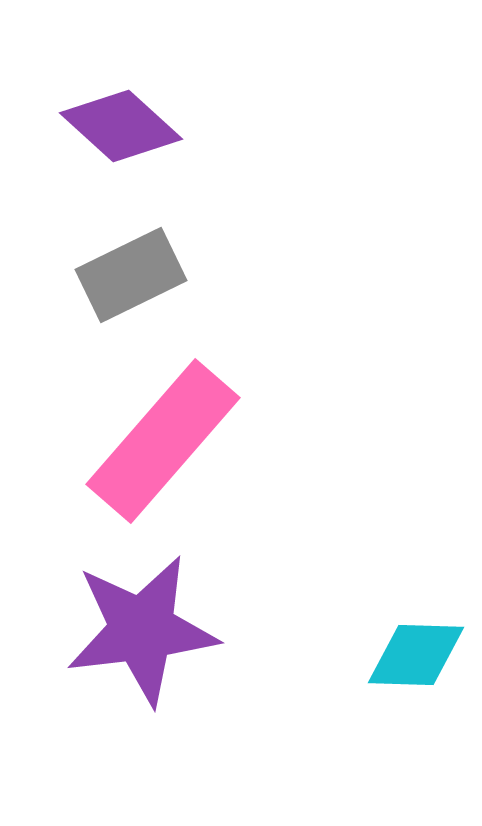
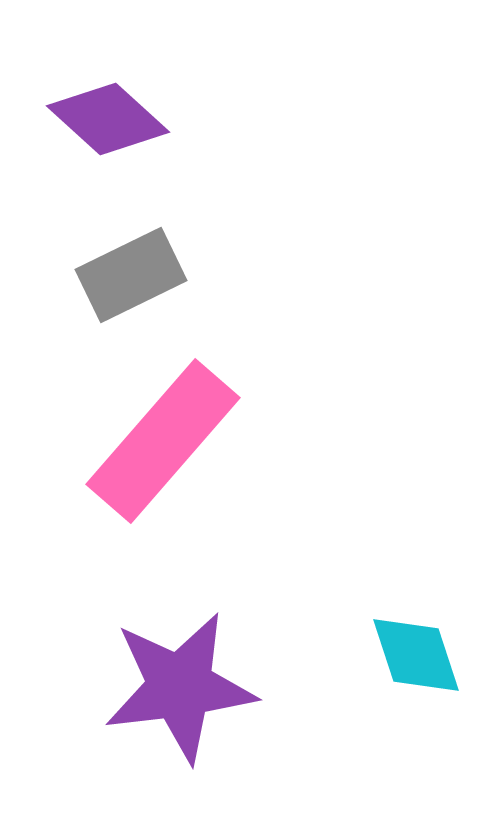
purple diamond: moved 13 px left, 7 px up
purple star: moved 38 px right, 57 px down
cyan diamond: rotated 70 degrees clockwise
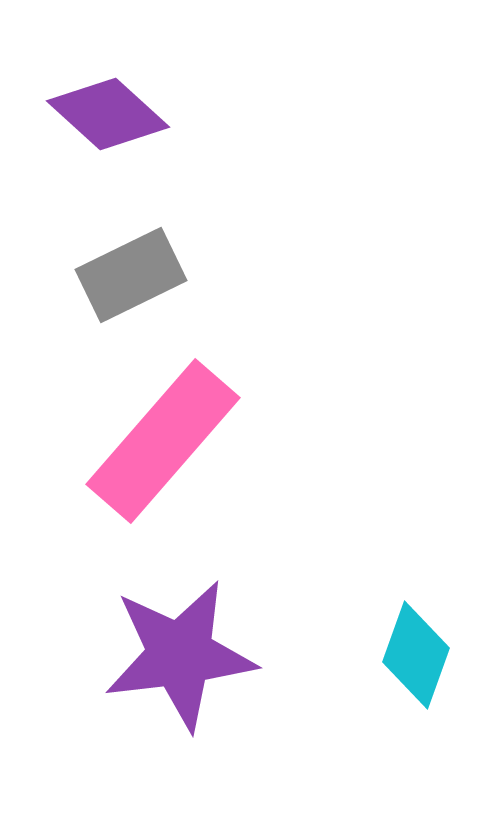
purple diamond: moved 5 px up
cyan diamond: rotated 38 degrees clockwise
purple star: moved 32 px up
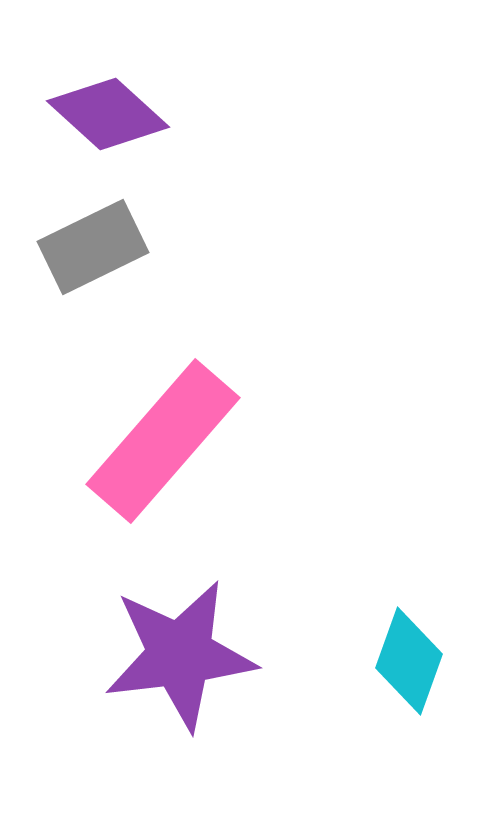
gray rectangle: moved 38 px left, 28 px up
cyan diamond: moved 7 px left, 6 px down
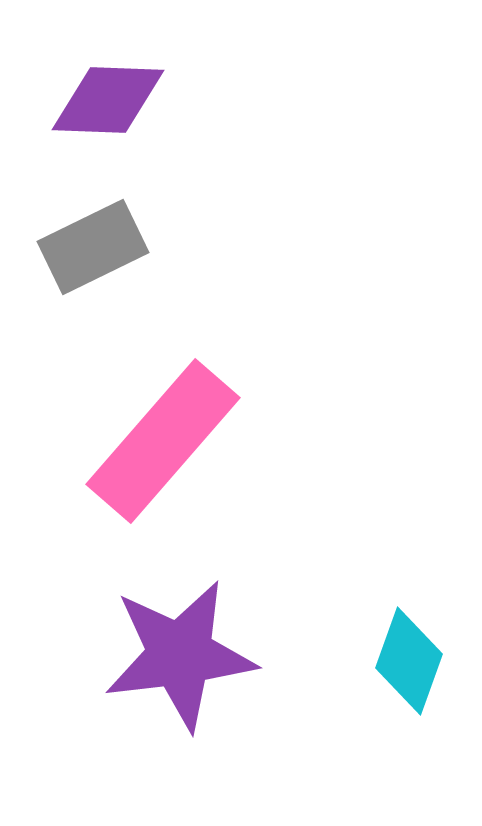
purple diamond: moved 14 px up; rotated 40 degrees counterclockwise
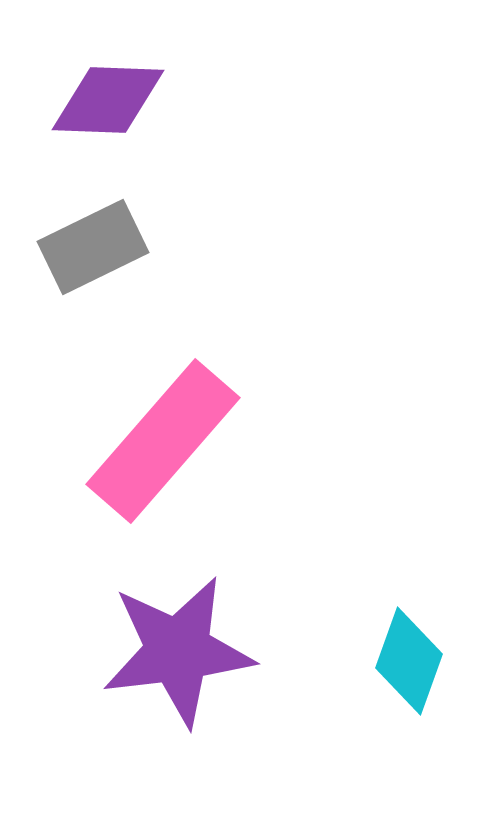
purple star: moved 2 px left, 4 px up
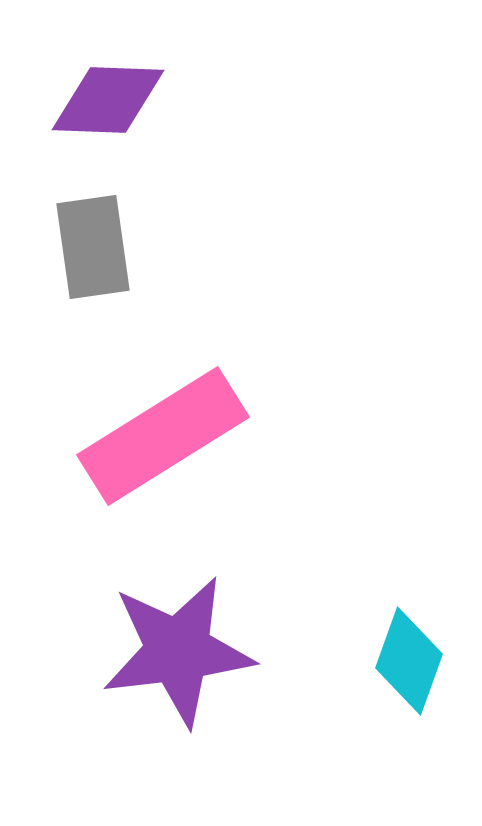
gray rectangle: rotated 72 degrees counterclockwise
pink rectangle: moved 5 px up; rotated 17 degrees clockwise
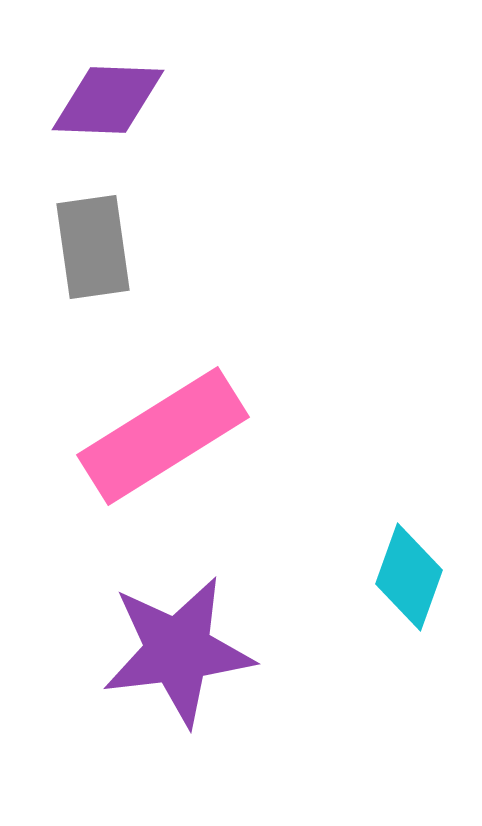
cyan diamond: moved 84 px up
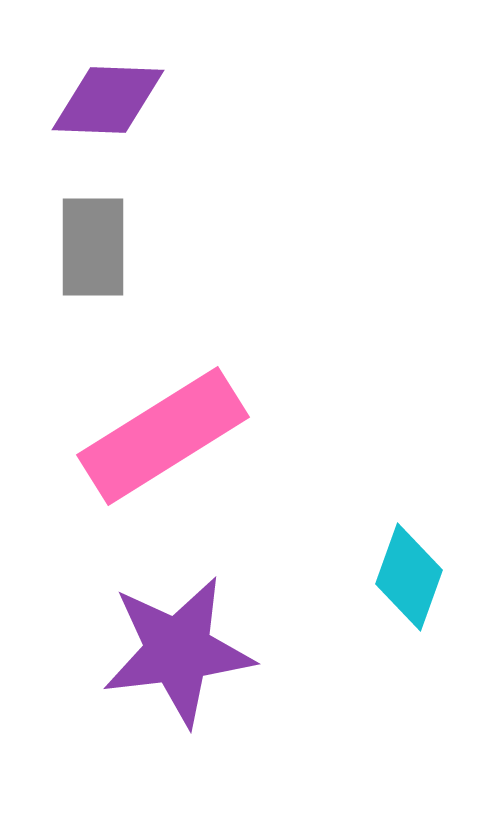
gray rectangle: rotated 8 degrees clockwise
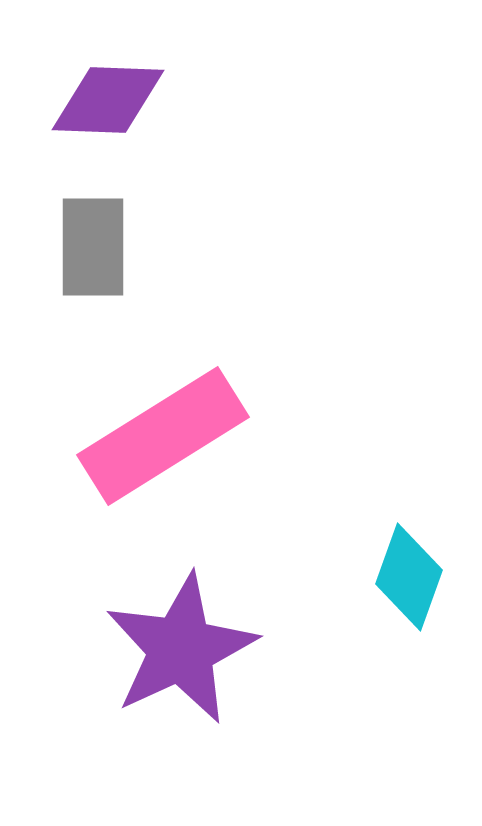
purple star: moved 3 px right, 2 px up; rotated 18 degrees counterclockwise
